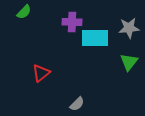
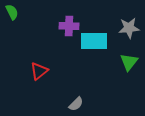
green semicircle: moved 12 px left; rotated 70 degrees counterclockwise
purple cross: moved 3 px left, 4 px down
cyan rectangle: moved 1 px left, 3 px down
red triangle: moved 2 px left, 2 px up
gray semicircle: moved 1 px left
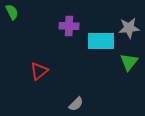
cyan rectangle: moved 7 px right
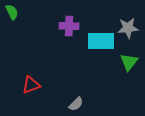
gray star: moved 1 px left
red triangle: moved 8 px left, 14 px down; rotated 18 degrees clockwise
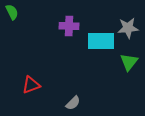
gray semicircle: moved 3 px left, 1 px up
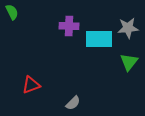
cyan rectangle: moved 2 px left, 2 px up
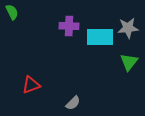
cyan rectangle: moved 1 px right, 2 px up
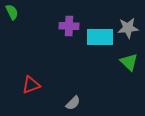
green triangle: rotated 24 degrees counterclockwise
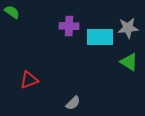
green semicircle: rotated 28 degrees counterclockwise
green triangle: rotated 12 degrees counterclockwise
red triangle: moved 2 px left, 5 px up
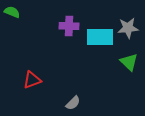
green semicircle: rotated 14 degrees counterclockwise
green triangle: rotated 12 degrees clockwise
red triangle: moved 3 px right
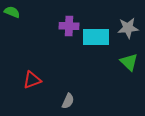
cyan rectangle: moved 4 px left
gray semicircle: moved 5 px left, 2 px up; rotated 21 degrees counterclockwise
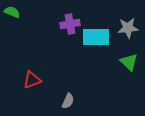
purple cross: moved 1 px right, 2 px up; rotated 12 degrees counterclockwise
